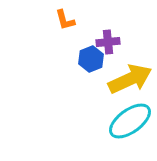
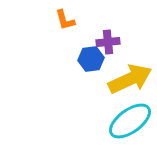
blue hexagon: rotated 15 degrees clockwise
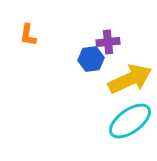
orange L-shape: moved 37 px left, 15 px down; rotated 25 degrees clockwise
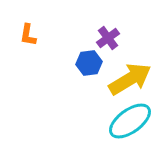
purple cross: moved 4 px up; rotated 30 degrees counterclockwise
blue hexagon: moved 2 px left, 4 px down
yellow arrow: rotated 6 degrees counterclockwise
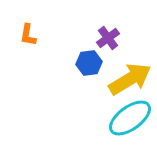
cyan ellipse: moved 3 px up
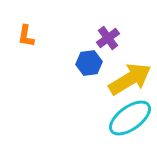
orange L-shape: moved 2 px left, 1 px down
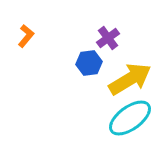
orange L-shape: rotated 150 degrees counterclockwise
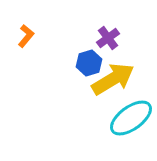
blue hexagon: rotated 10 degrees counterclockwise
yellow arrow: moved 17 px left
cyan ellipse: moved 1 px right
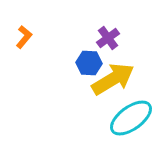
orange L-shape: moved 2 px left, 1 px down
blue hexagon: rotated 20 degrees clockwise
